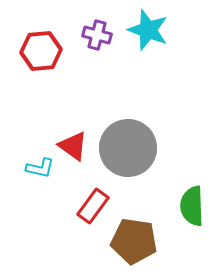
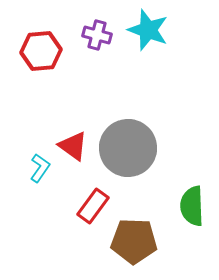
cyan L-shape: rotated 68 degrees counterclockwise
brown pentagon: rotated 6 degrees counterclockwise
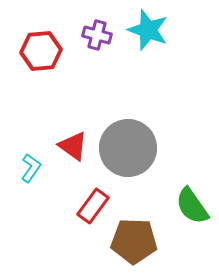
cyan L-shape: moved 9 px left
green semicircle: rotated 33 degrees counterclockwise
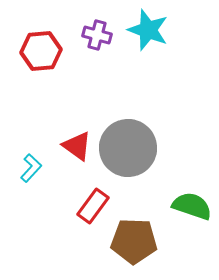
red triangle: moved 4 px right
cyan L-shape: rotated 8 degrees clockwise
green semicircle: rotated 144 degrees clockwise
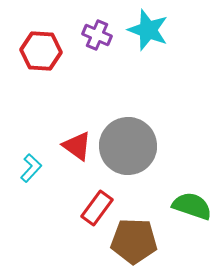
purple cross: rotated 8 degrees clockwise
red hexagon: rotated 9 degrees clockwise
gray circle: moved 2 px up
red rectangle: moved 4 px right, 2 px down
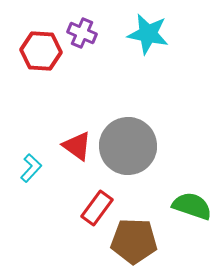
cyan star: moved 4 px down; rotated 9 degrees counterclockwise
purple cross: moved 15 px left, 2 px up
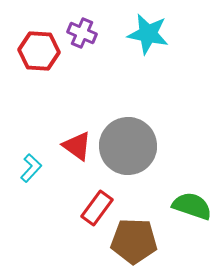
red hexagon: moved 2 px left
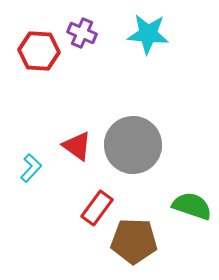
cyan star: rotated 6 degrees counterclockwise
gray circle: moved 5 px right, 1 px up
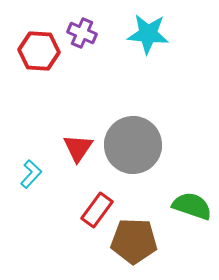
red triangle: moved 1 px right, 2 px down; rotated 28 degrees clockwise
cyan L-shape: moved 6 px down
red rectangle: moved 2 px down
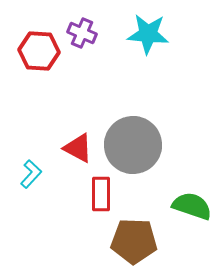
red triangle: rotated 36 degrees counterclockwise
red rectangle: moved 4 px right, 16 px up; rotated 36 degrees counterclockwise
